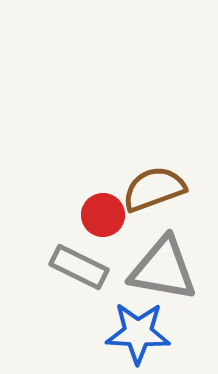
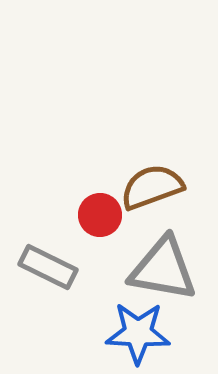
brown semicircle: moved 2 px left, 2 px up
red circle: moved 3 px left
gray rectangle: moved 31 px left
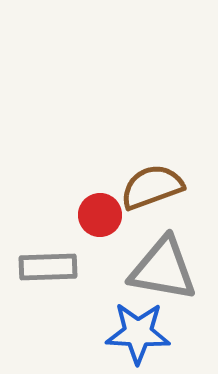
gray rectangle: rotated 28 degrees counterclockwise
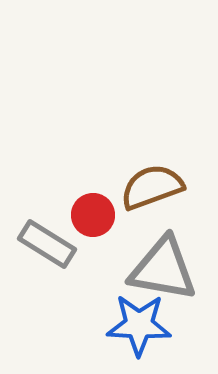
red circle: moved 7 px left
gray rectangle: moved 1 px left, 23 px up; rotated 34 degrees clockwise
blue star: moved 1 px right, 8 px up
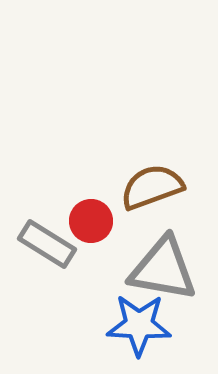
red circle: moved 2 px left, 6 px down
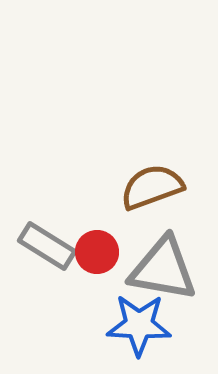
red circle: moved 6 px right, 31 px down
gray rectangle: moved 2 px down
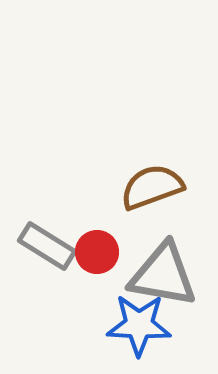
gray triangle: moved 6 px down
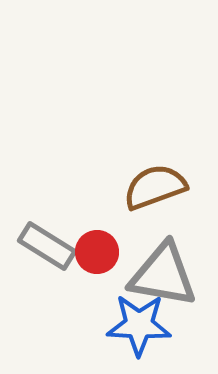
brown semicircle: moved 3 px right
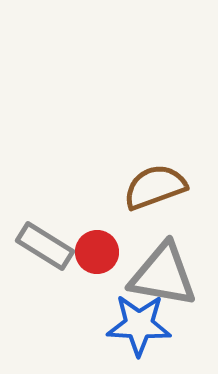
gray rectangle: moved 2 px left
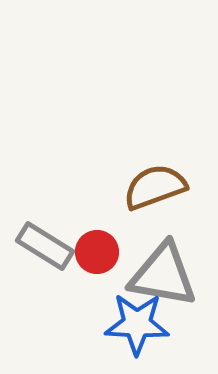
blue star: moved 2 px left, 1 px up
